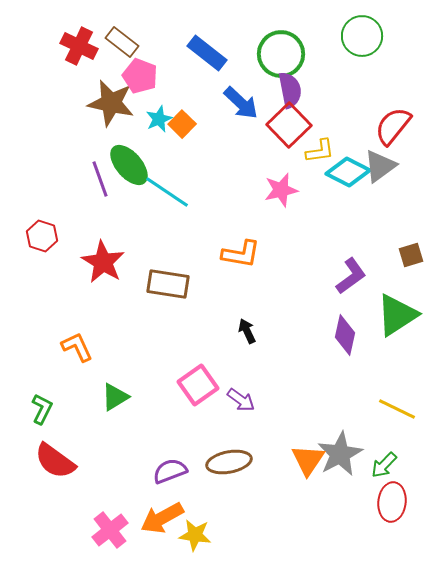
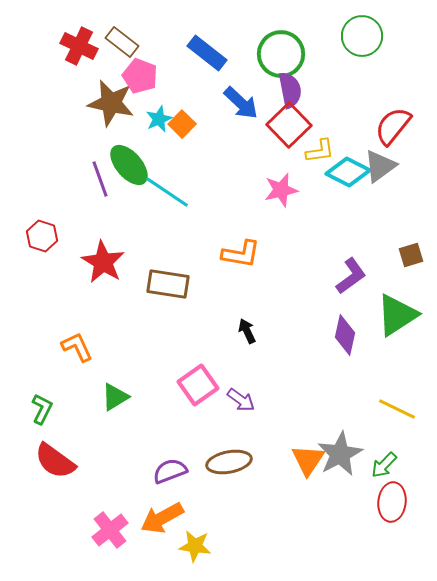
yellow star at (195, 535): moved 11 px down
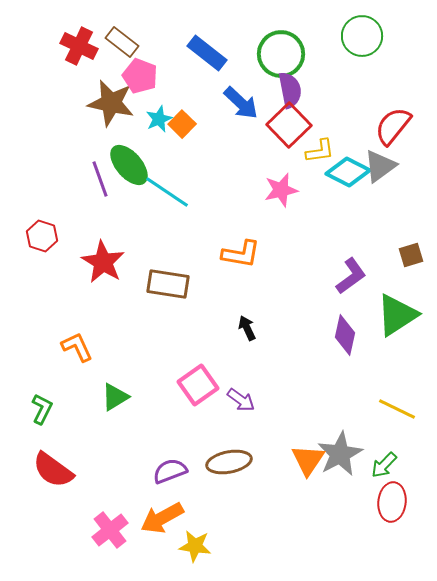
black arrow at (247, 331): moved 3 px up
red semicircle at (55, 461): moved 2 px left, 9 px down
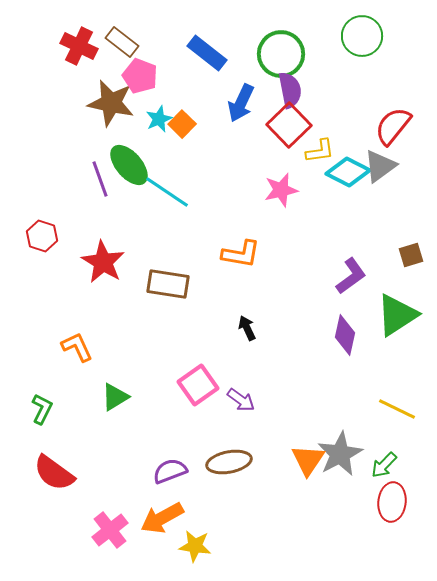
blue arrow at (241, 103): rotated 72 degrees clockwise
red semicircle at (53, 470): moved 1 px right, 3 px down
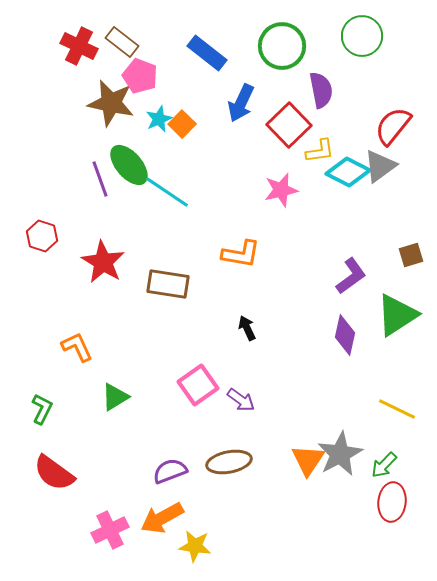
green circle at (281, 54): moved 1 px right, 8 px up
purple semicircle at (290, 90): moved 31 px right
pink cross at (110, 530): rotated 12 degrees clockwise
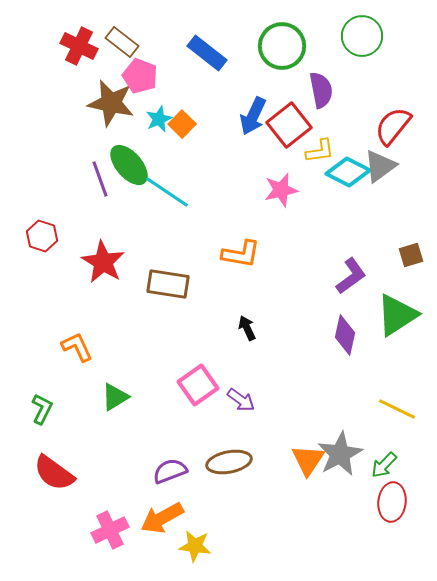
blue arrow at (241, 103): moved 12 px right, 13 px down
red square at (289, 125): rotated 6 degrees clockwise
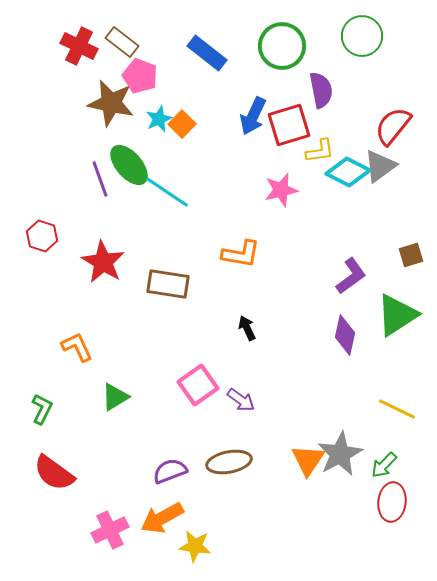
red square at (289, 125): rotated 21 degrees clockwise
